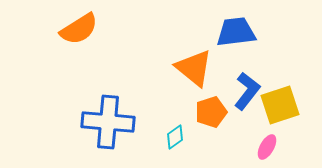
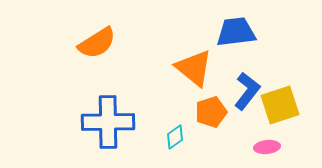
orange semicircle: moved 18 px right, 14 px down
blue cross: rotated 6 degrees counterclockwise
pink ellipse: rotated 55 degrees clockwise
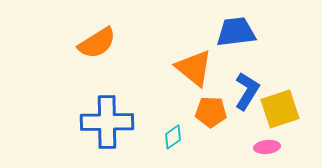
blue L-shape: rotated 6 degrees counterclockwise
yellow square: moved 4 px down
orange pentagon: rotated 20 degrees clockwise
blue cross: moved 1 px left
cyan diamond: moved 2 px left
